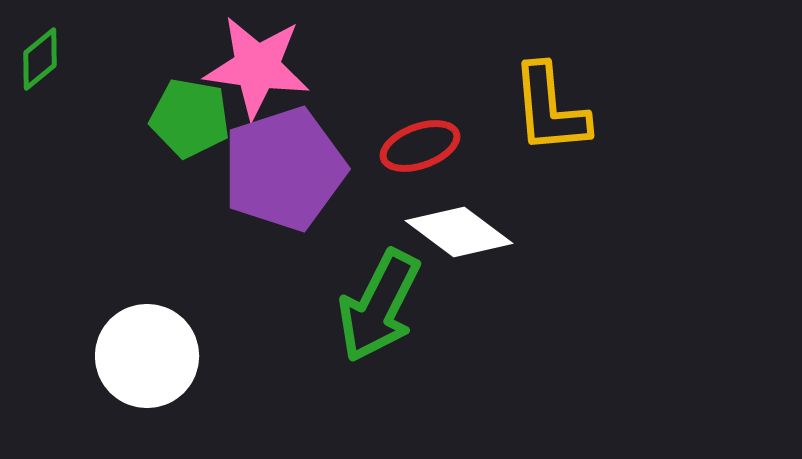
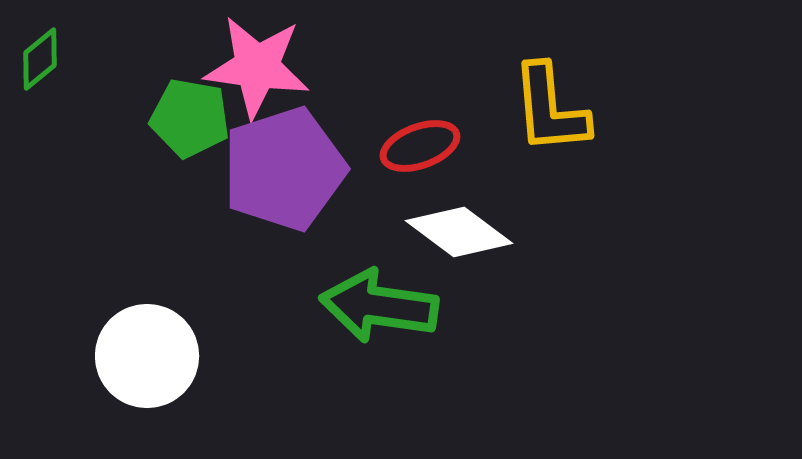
green arrow: rotated 71 degrees clockwise
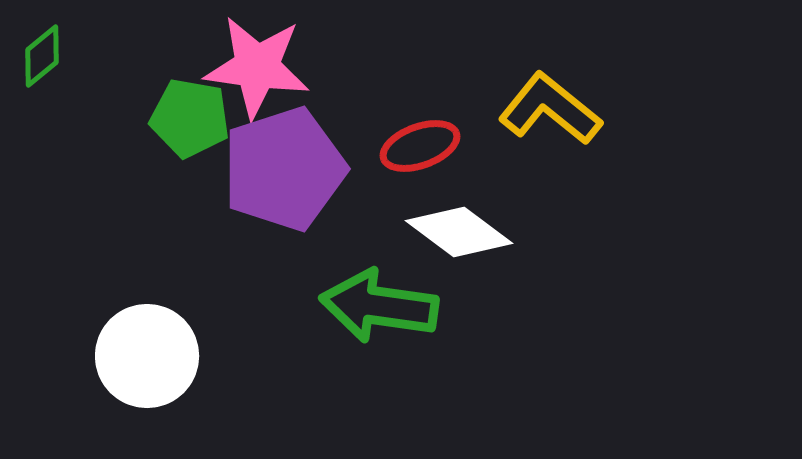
green diamond: moved 2 px right, 3 px up
yellow L-shape: rotated 134 degrees clockwise
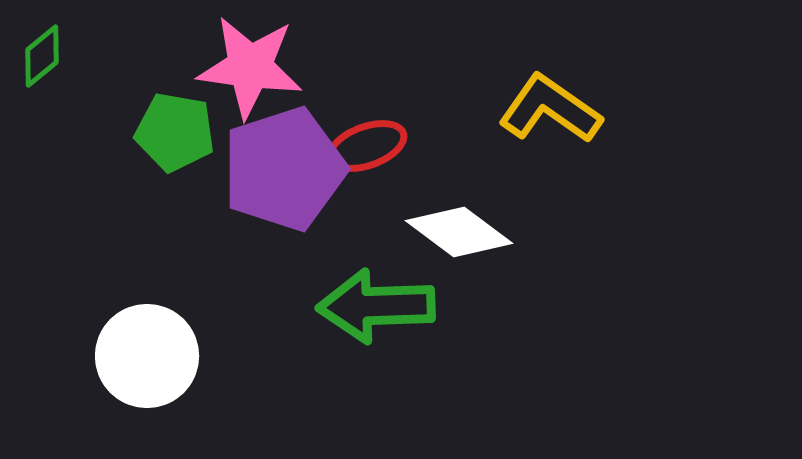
pink star: moved 7 px left
yellow L-shape: rotated 4 degrees counterclockwise
green pentagon: moved 15 px left, 14 px down
red ellipse: moved 53 px left
green arrow: moved 3 px left; rotated 10 degrees counterclockwise
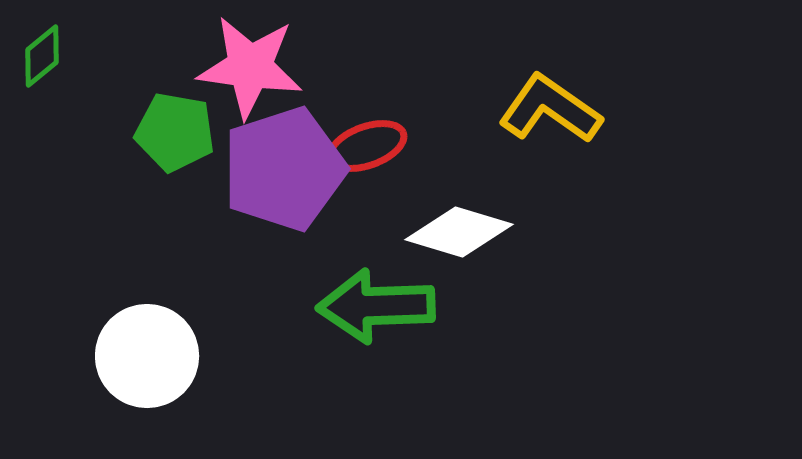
white diamond: rotated 20 degrees counterclockwise
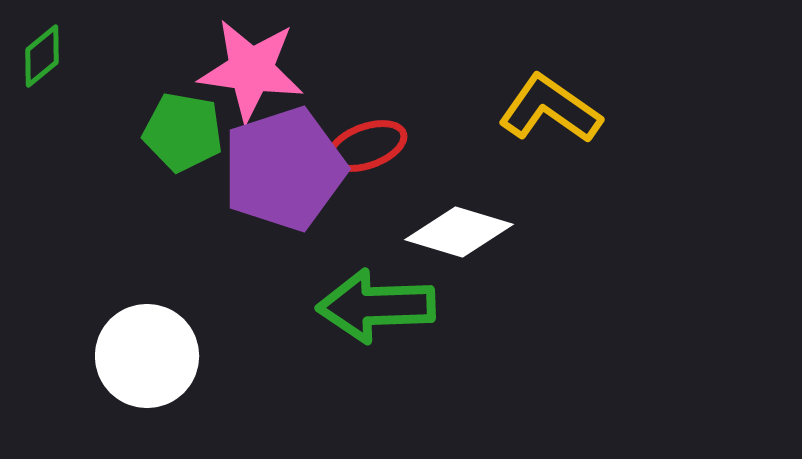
pink star: moved 1 px right, 3 px down
green pentagon: moved 8 px right
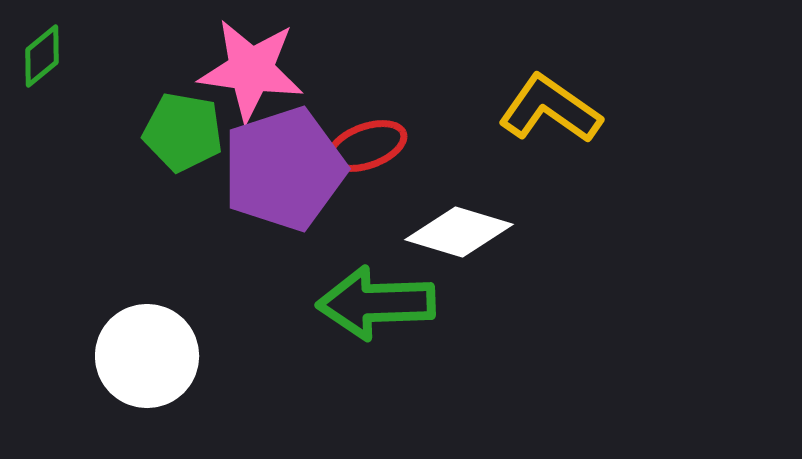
green arrow: moved 3 px up
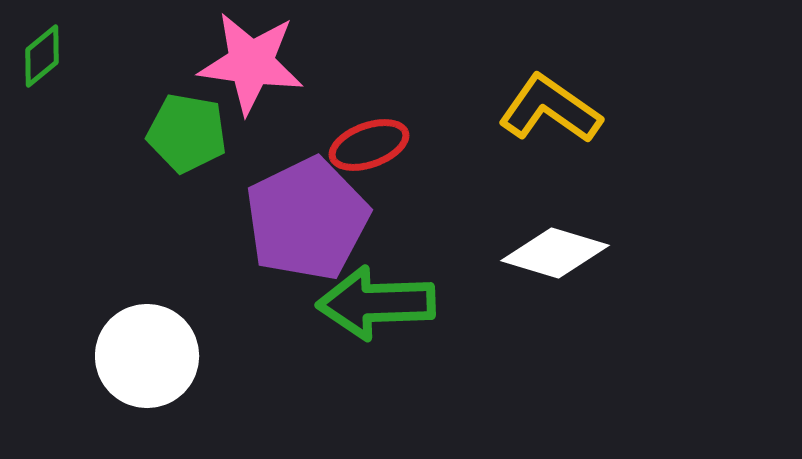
pink star: moved 7 px up
green pentagon: moved 4 px right, 1 px down
red ellipse: moved 2 px right, 1 px up
purple pentagon: moved 23 px right, 50 px down; rotated 8 degrees counterclockwise
white diamond: moved 96 px right, 21 px down
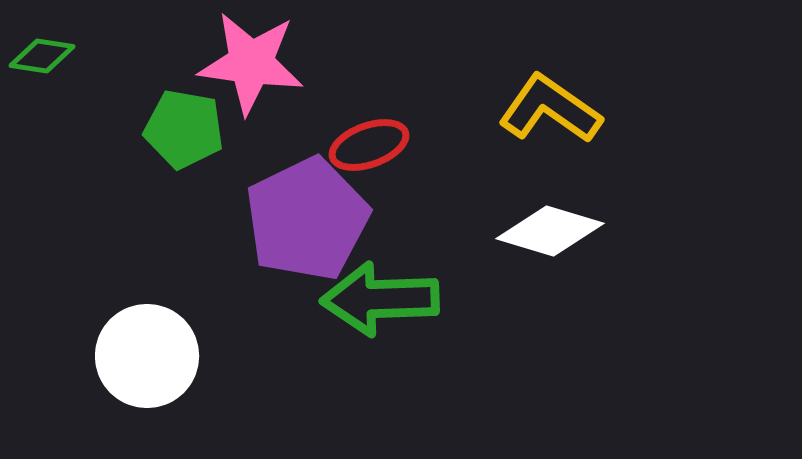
green diamond: rotated 48 degrees clockwise
green pentagon: moved 3 px left, 4 px up
white diamond: moved 5 px left, 22 px up
green arrow: moved 4 px right, 4 px up
